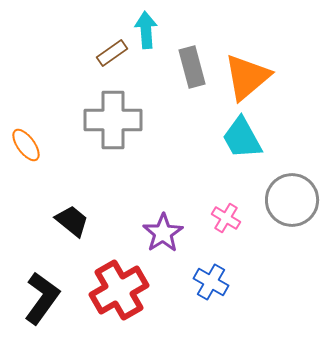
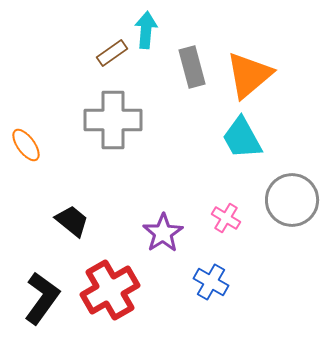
cyan arrow: rotated 9 degrees clockwise
orange triangle: moved 2 px right, 2 px up
red cross: moved 9 px left
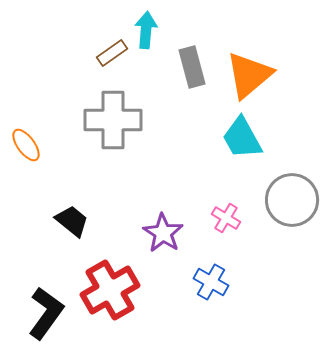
purple star: rotated 6 degrees counterclockwise
black L-shape: moved 4 px right, 15 px down
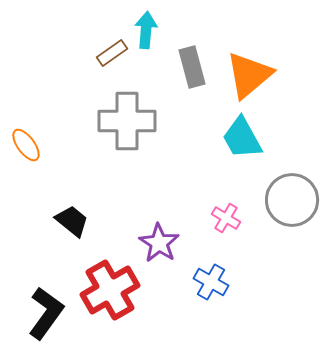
gray cross: moved 14 px right, 1 px down
purple star: moved 4 px left, 10 px down
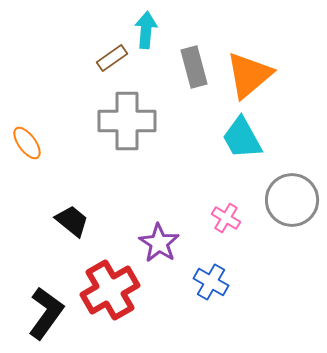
brown rectangle: moved 5 px down
gray rectangle: moved 2 px right
orange ellipse: moved 1 px right, 2 px up
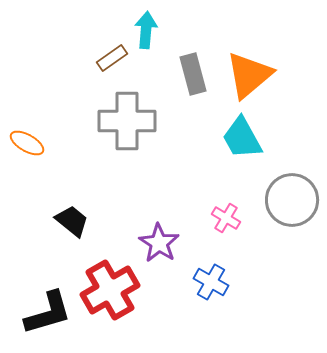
gray rectangle: moved 1 px left, 7 px down
orange ellipse: rotated 24 degrees counterclockwise
black L-shape: moved 2 px right; rotated 38 degrees clockwise
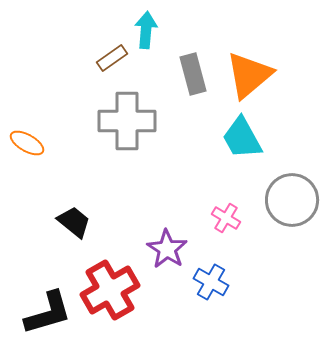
black trapezoid: moved 2 px right, 1 px down
purple star: moved 8 px right, 6 px down
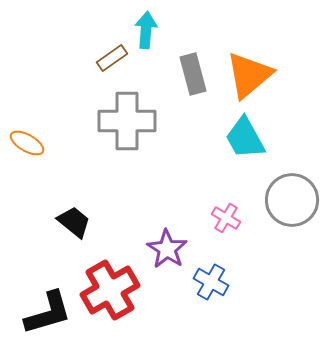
cyan trapezoid: moved 3 px right
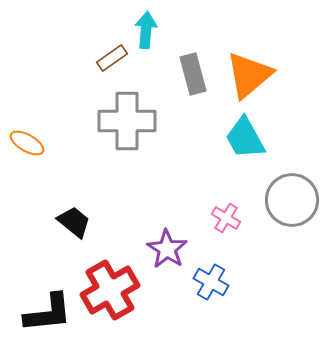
black L-shape: rotated 10 degrees clockwise
